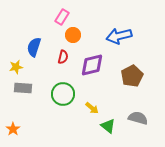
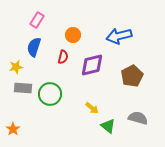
pink rectangle: moved 25 px left, 3 px down
green circle: moved 13 px left
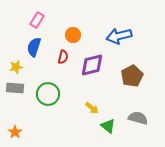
gray rectangle: moved 8 px left
green circle: moved 2 px left
orange star: moved 2 px right, 3 px down
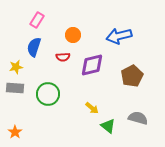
red semicircle: rotated 72 degrees clockwise
